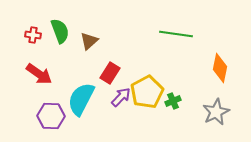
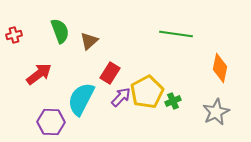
red cross: moved 19 px left; rotated 21 degrees counterclockwise
red arrow: rotated 72 degrees counterclockwise
purple hexagon: moved 6 px down
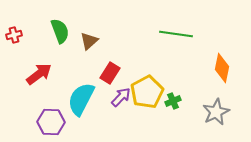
orange diamond: moved 2 px right
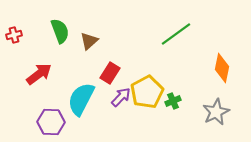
green line: rotated 44 degrees counterclockwise
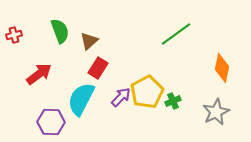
red rectangle: moved 12 px left, 5 px up
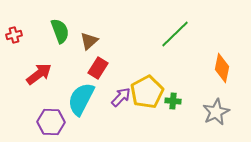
green line: moved 1 px left; rotated 8 degrees counterclockwise
green cross: rotated 28 degrees clockwise
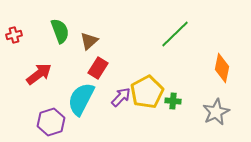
purple hexagon: rotated 20 degrees counterclockwise
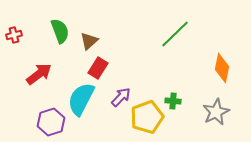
yellow pentagon: moved 25 px down; rotated 8 degrees clockwise
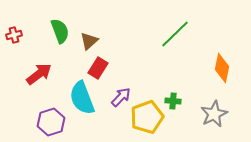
cyan semicircle: moved 1 px right, 1 px up; rotated 48 degrees counterclockwise
gray star: moved 2 px left, 2 px down
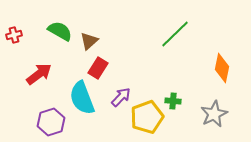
green semicircle: rotated 40 degrees counterclockwise
